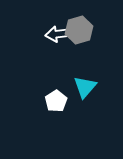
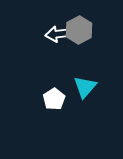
gray hexagon: rotated 12 degrees counterclockwise
white pentagon: moved 2 px left, 2 px up
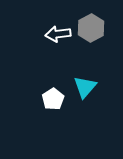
gray hexagon: moved 12 px right, 2 px up
white pentagon: moved 1 px left
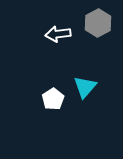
gray hexagon: moved 7 px right, 5 px up
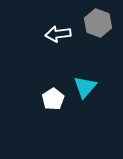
gray hexagon: rotated 12 degrees counterclockwise
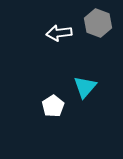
white arrow: moved 1 px right, 1 px up
white pentagon: moved 7 px down
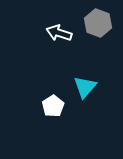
white arrow: rotated 25 degrees clockwise
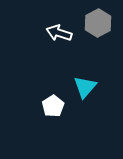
gray hexagon: rotated 12 degrees clockwise
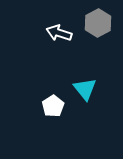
cyan triangle: moved 2 px down; rotated 20 degrees counterclockwise
